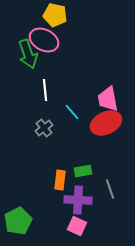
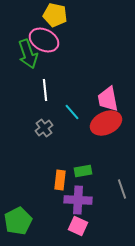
gray line: moved 12 px right
pink square: moved 1 px right
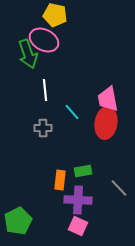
red ellipse: rotated 56 degrees counterclockwise
gray cross: moved 1 px left; rotated 36 degrees clockwise
gray line: moved 3 px left, 1 px up; rotated 24 degrees counterclockwise
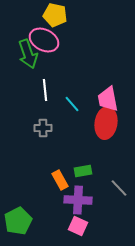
cyan line: moved 8 px up
orange rectangle: rotated 36 degrees counterclockwise
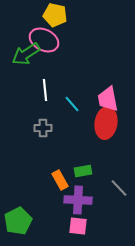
green arrow: moved 2 px left; rotated 76 degrees clockwise
pink square: rotated 18 degrees counterclockwise
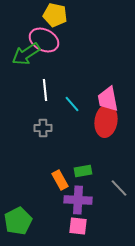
red ellipse: moved 2 px up
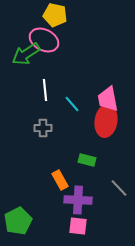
green rectangle: moved 4 px right, 11 px up; rotated 24 degrees clockwise
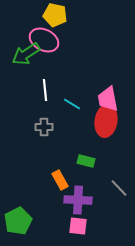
cyan line: rotated 18 degrees counterclockwise
gray cross: moved 1 px right, 1 px up
green rectangle: moved 1 px left, 1 px down
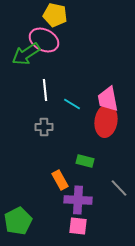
green rectangle: moved 1 px left
